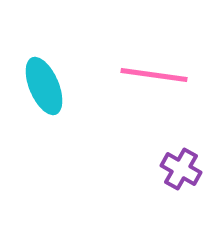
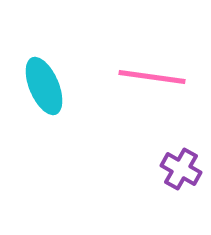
pink line: moved 2 px left, 2 px down
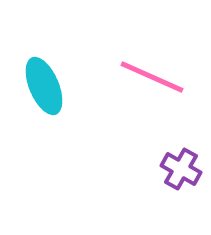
pink line: rotated 16 degrees clockwise
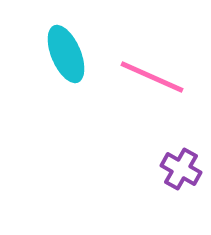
cyan ellipse: moved 22 px right, 32 px up
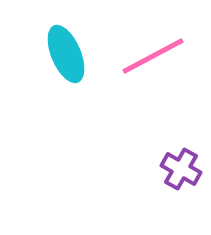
pink line: moved 1 px right, 21 px up; rotated 52 degrees counterclockwise
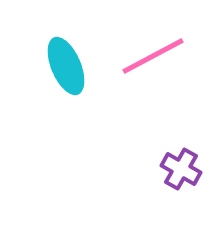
cyan ellipse: moved 12 px down
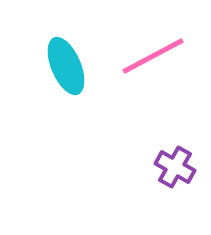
purple cross: moved 6 px left, 2 px up
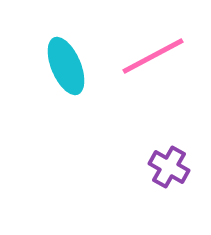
purple cross: moved 6 px left
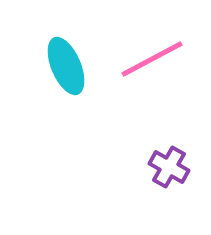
pink line: moved 1 px left, 3 px down
